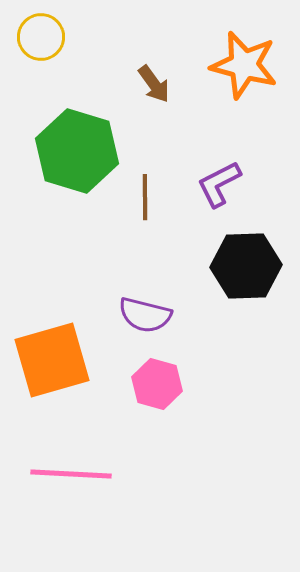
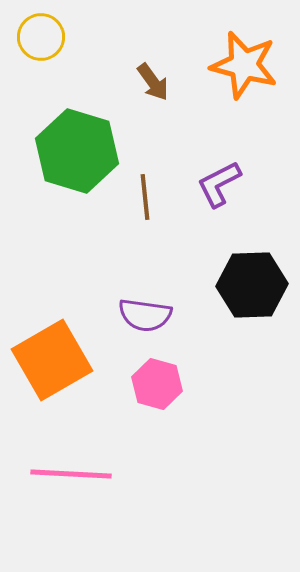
brown arrow: moved 1 px left, 2 px up
brown line: rotated 6 degrees counterclockwise
black hexagon: moved 6 px right, 19 px down
purple semicircle: rotated 6 degrees counterclockwise
orange square: rotated 14 degrees counterclockwise
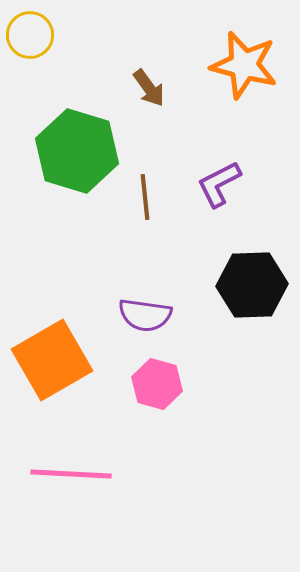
yellow circle: moved 11 px left, 2 px up
brown arrow: moved 4 px left, 6 px down
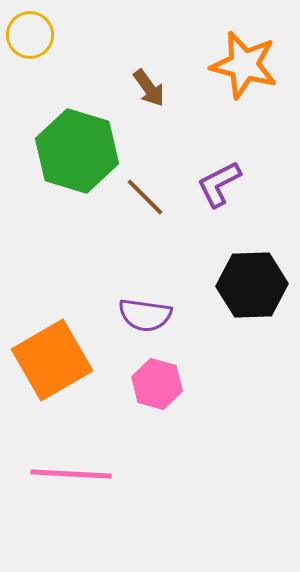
brown line: rotated 39 degrees counterclockwise
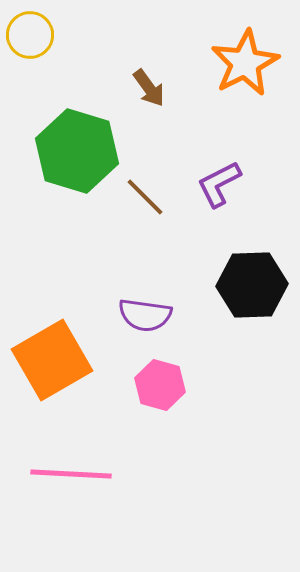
orange star: moved 1 px right, 2 px up; rotated 30 degrees clockwise
pink hexagon: moved 3 px right, 1 px down
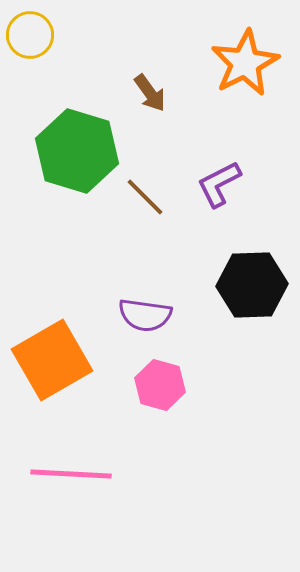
brown arrow: moved 1 px right, 5 px down
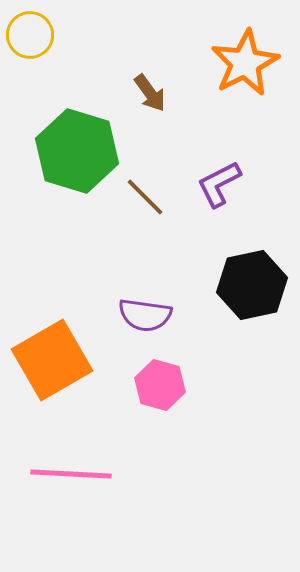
black hexagon: rotated 10 degrees counterclockwise
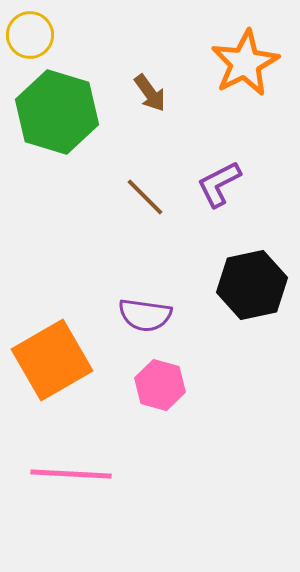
green hexagon: moved 20 px left, 39 px up
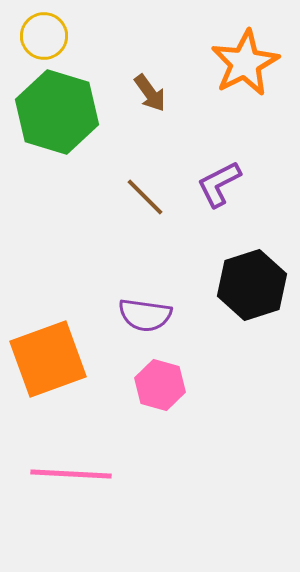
yellow circle: moved 14 px right, 1 px down
black hexagon: rotated 6 degrees counterclockwise
orange square: moved 4 px left, 1 px up; rotated 10 degrees clockwise
